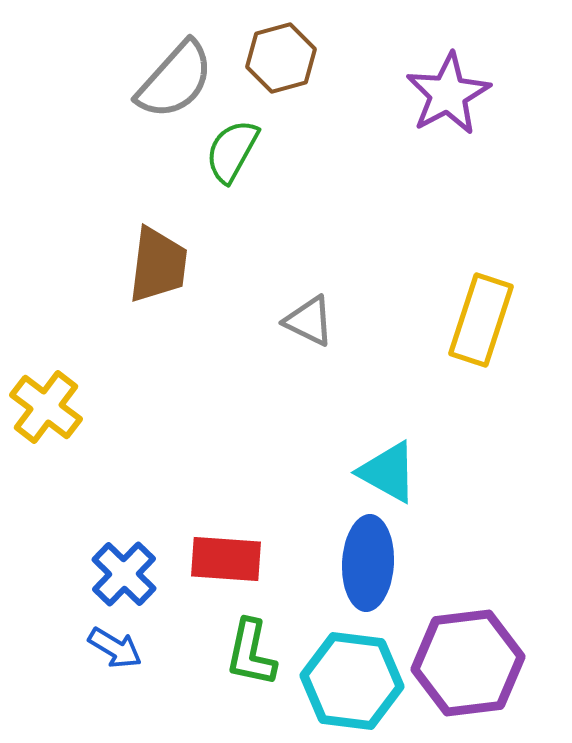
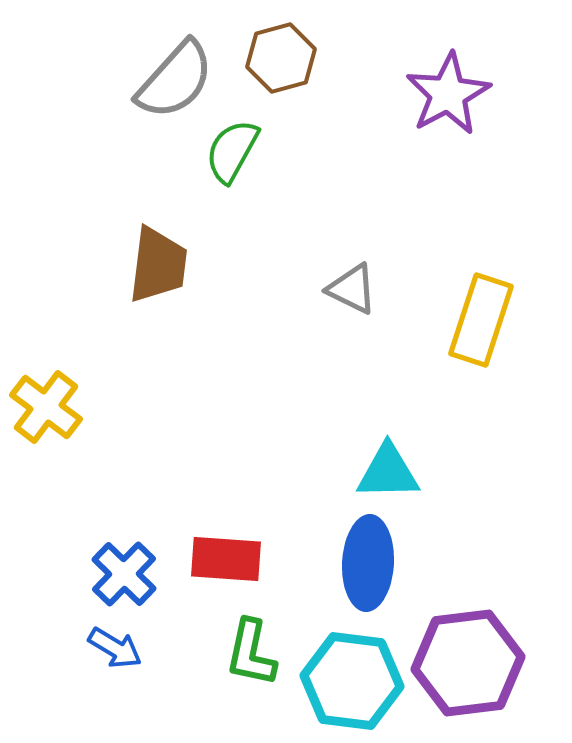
gray triangle: moved 43 px right, 32 px up
cyan triangle: rotated 30 degrees counterclockwise
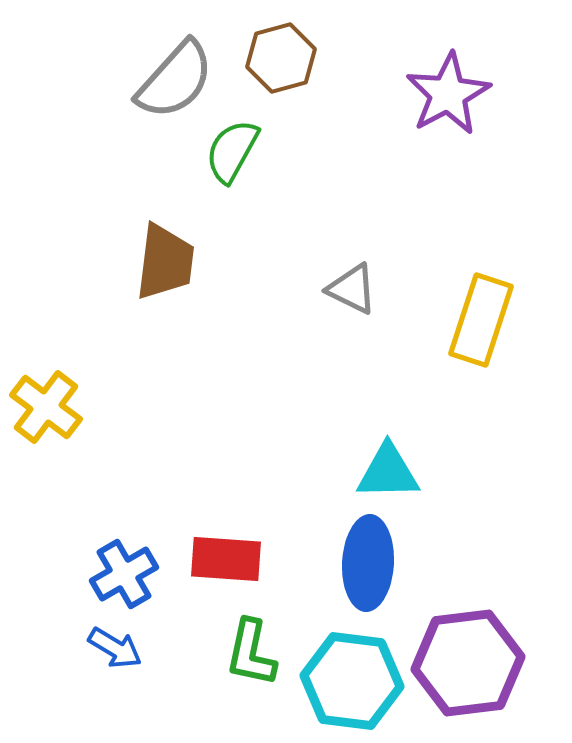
brown trapezoid: moved 7 px right, 3 px up
blue cross: rotated 16 degrees clockwise
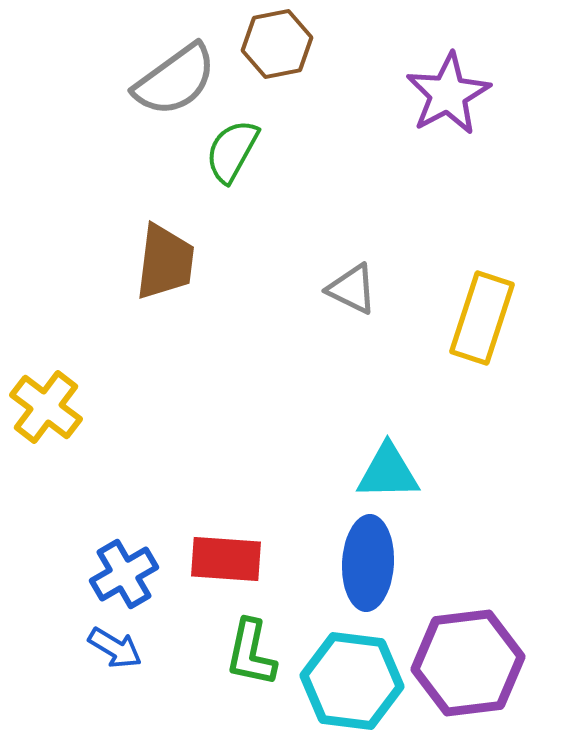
brown hexagon: moved 4 px left, 14 px up; rotated 4 degrees clockwise
gray semicircle: rotated 12 degrees clockwise
yellow rectangle: moved 1 px right, 2 px up
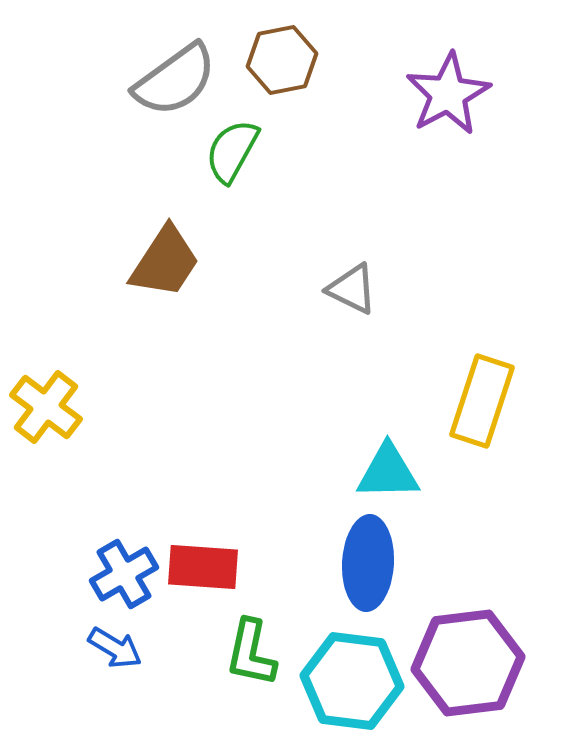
brown hexagon: moved 5 px right, 16 px down
brown trapezoid: rotated 26 degrees clockwise
yellow rectangle: moved 83 px down
red rectangle: moved 23 px left, 8 px down
